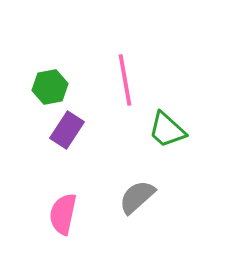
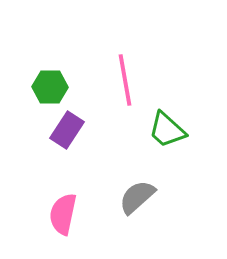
green hexagon: rotated 12 degrees clockwise
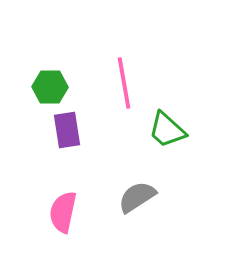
pink line: moved 1 px left, 3 px down
purple rectangle: rotated 42 degrees counterclockwise
gray semicircle: rotated 9 degrees clockwise
pink semicircle: moved 2 px up
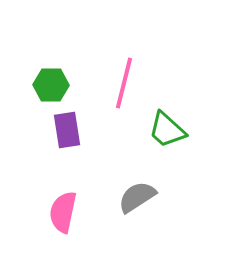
pink line: rotated 24 degrees clockwise
green hexagon: moved 1 px right, 2 px up
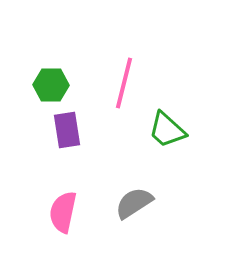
gray semicircle: moved 3 px left, 6 px down
